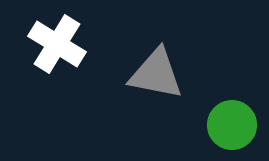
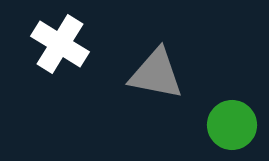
white cross: moved 3 px right
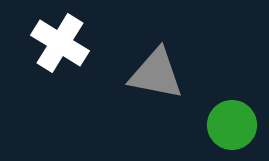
white cross: moved 1 px up
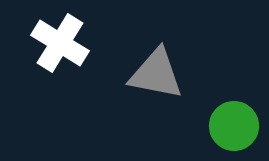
green circle: moved 2 px right, 1 px down
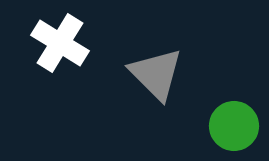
gray triangle: rotated 34 degrees clockwise
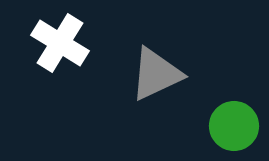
gray triangle: rotated 50 degrees clockwise
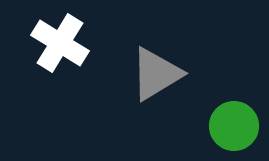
gray triangle: rotated 6 degrees counterclockwise
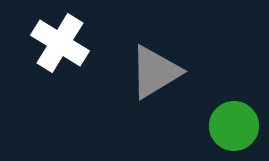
gray triangle: moved 1 px left, 2 px up
